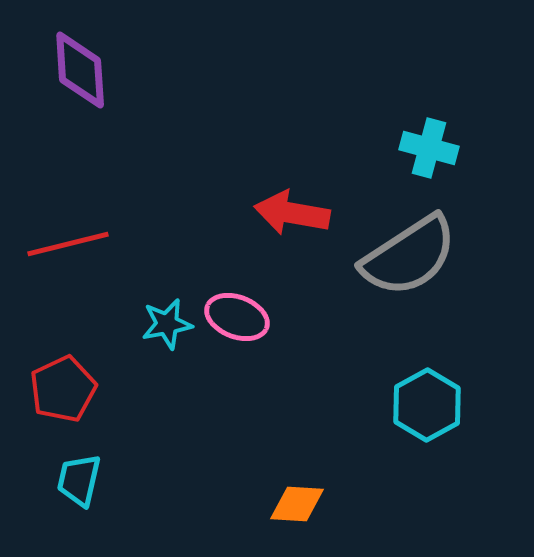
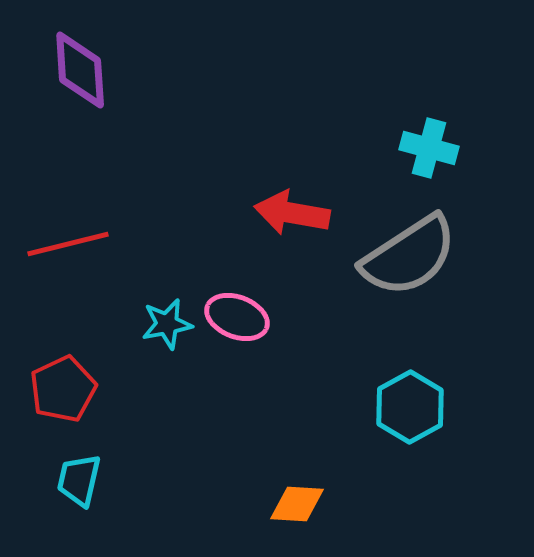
cyan hexagon: moved 17 px left, 2 px down
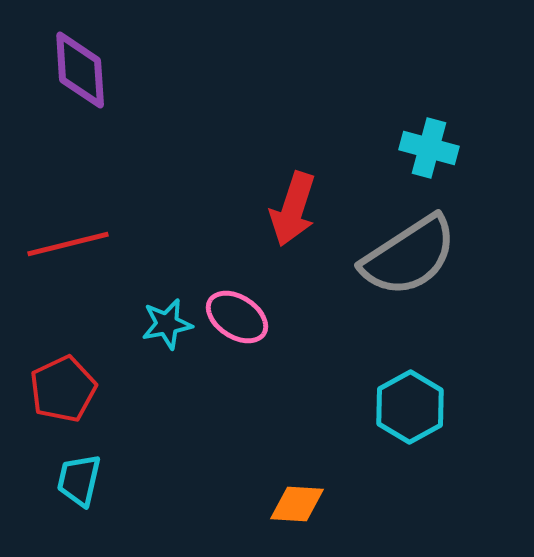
red arrow: moved 1 px right, 4 px up; rotated 82 degrees counterclockwise
pink ellipse: rotated 12 degrees clockwise
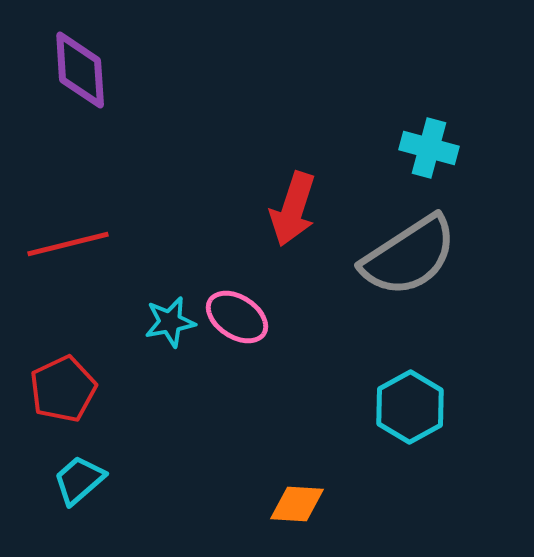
cyan star: moved 3 px right, 2 px up
cyan trapezoid: rotated 36 degrees clockwise
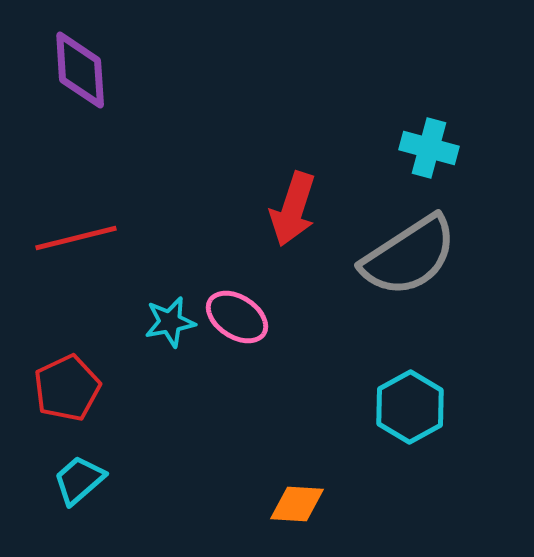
red line: moved 8 px right, 6 px up
red pentagon: moved 4 px right, 1 px up
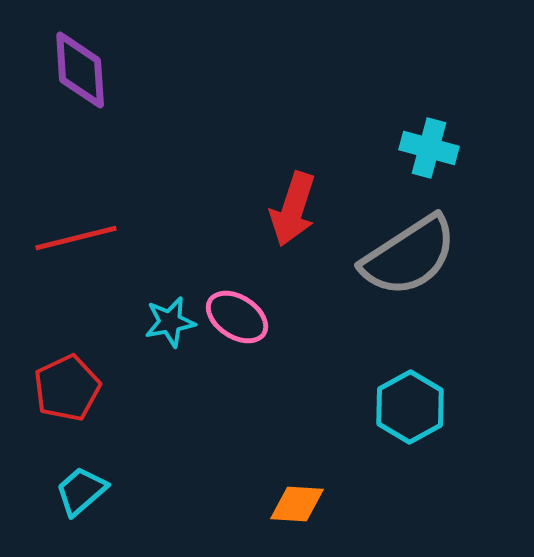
cyan trapezoid: moved 2 px right, 11 px down
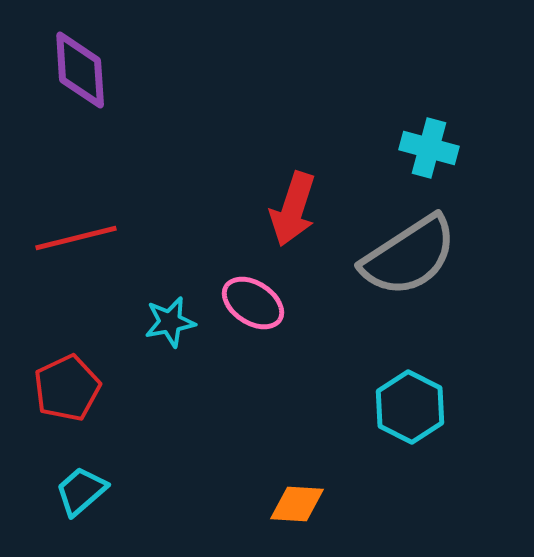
pink ellipse: moved 16 px right, 14 px up
cyan hexagon: rotated 4 degrees counterclockwise
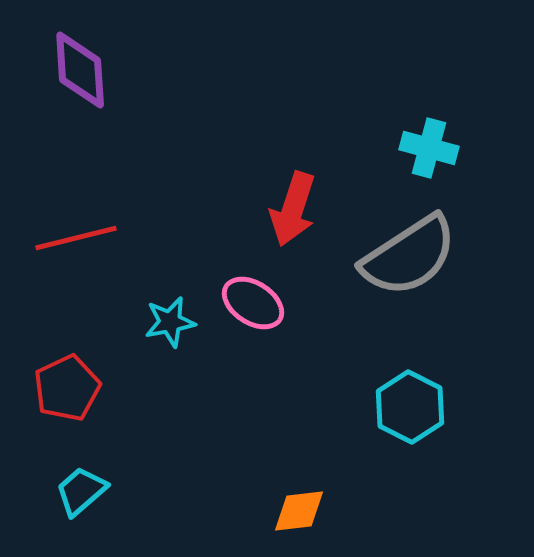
orange diamond: moved 2 px right, 7 px down; rotated 10 degrees counterclockwise
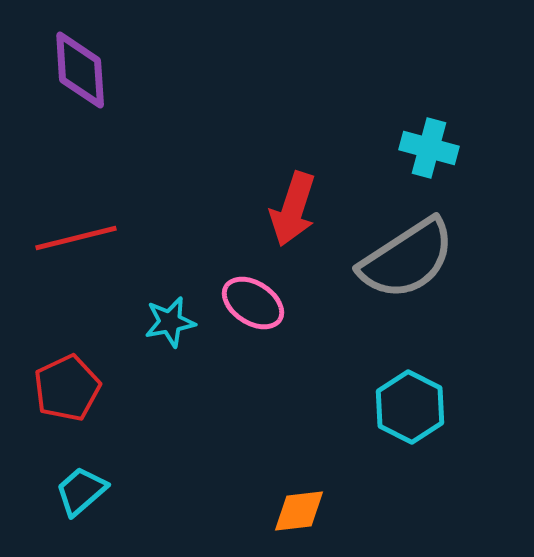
gray semicircle: moved 2 px left, 3 px down
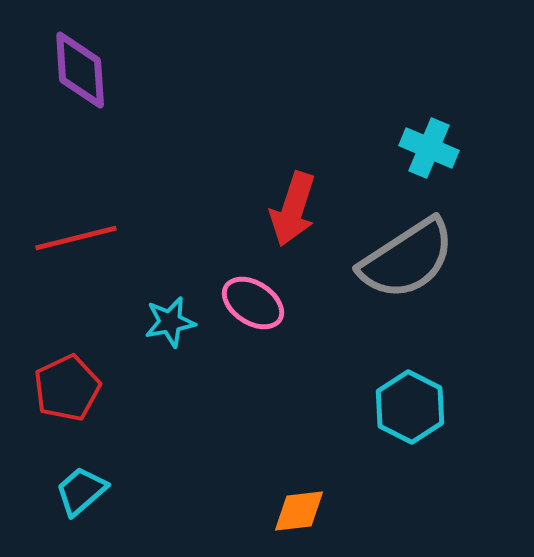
cyan cross: rotated 8 degrees clockwise
